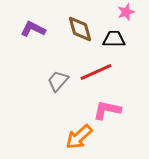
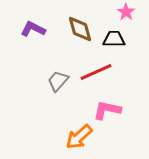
pink star: rotated 18 degrees counterclockwise
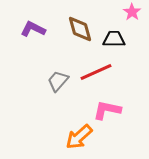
pink star: moved 6 px right
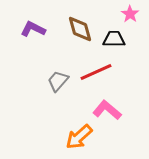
pink star: moved 2 px left, 2 px down
pink L-shape: rotated 28 degrees clockwise
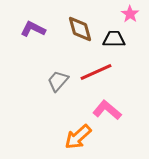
orange arrow: moved 1 px left
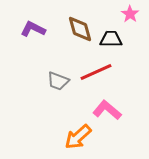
black trapezoid: moved 3 px left
gray trapezoid: rotated 110 degrees counterclockwise
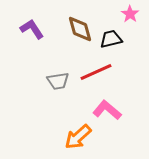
purple L-shape: moved 1 px left; rotated 30 degrees clockwise
black trapezoid: rotated 15 degrees counterclockwise
gray trapezoid: rotated 30 degrees counterclockwise
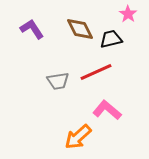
pink star: moved 2 px left
brown diamond: rotated 12 degrees counterclockwise
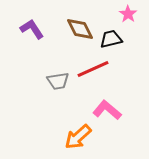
red line: moved 3 px left, 3 px up
